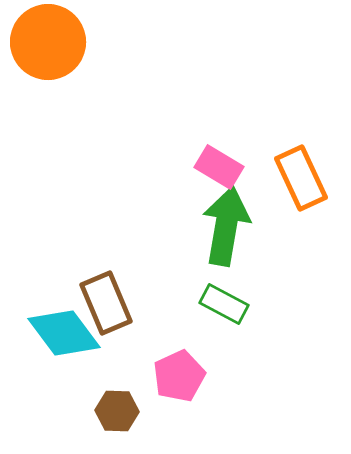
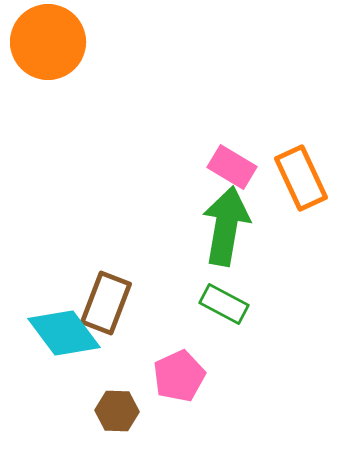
pink rectangle: moved 13 px right
brown rectangle: rotated 44 degrees clockwise
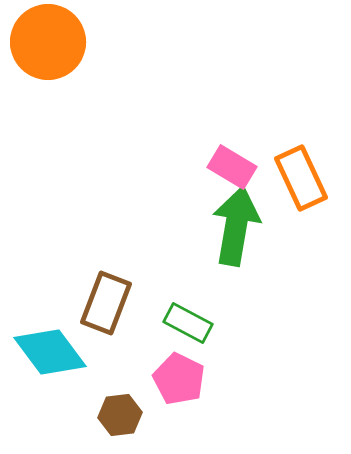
green arrow: moved 10 px right
green rectangle: moved 36 px left, 19 px down
cyan diamond: moved 14 px left, 19 px down
pink pentagon: moved 3 px down; rotated 21 degrees counterclockwise
brown hexagon: moved 3 px right, 4 px down; rotated 9 degrees counterclockwise
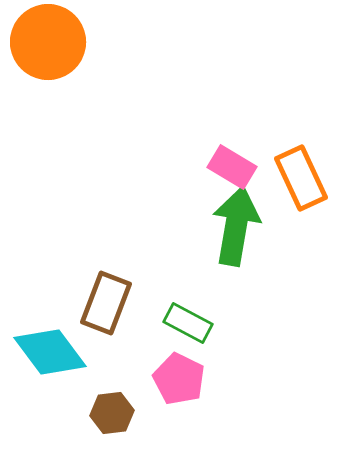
brown hexagon: moved 8 px left, 2 px up
